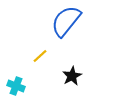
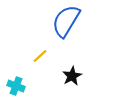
blue semicircle: rotated 8 degrees counterclockwise
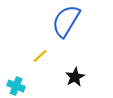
black star: moved 3 px right, 1 px down
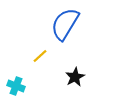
blue semicircle: moved 1 px left, 3 px down
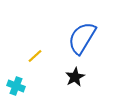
blue semicircle: moved 17 px right, 14 px down
yellow line: moved 5 px left
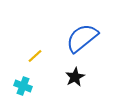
blue semicircle: rotated 20 degrees clockwise
cyan cross: moved 7 px right
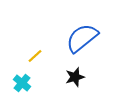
black star: rotated 12 degrees clockwise
cyan cross: moved 1 px left, 3 px up; rotated 18 degrees clockwise
